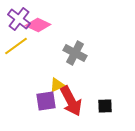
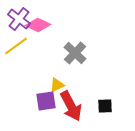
gray cross: rotated 15 degrees clockwise
red arrow: moved 5 px down
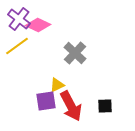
yellow line: moved 1 px right
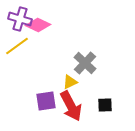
purple cross: moved 1 px right; rotated 20 degrees counterclockwise
gray cross: moved 10 px right, 10 px down
yellow triangle: moved 13 px right, 3 px up
black square: moved 1 px up
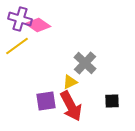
pink diamond: rotated 10 degrees clockwise
black square: moved 7 px right, 4 px up
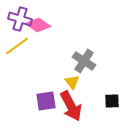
gray cross: moved 1 px left, 2 px up; rotated 10 degrees counterclockwise
yellow triangle: moved 2 px right; rotated 42 degrees counterclockwise
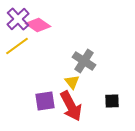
purple cross: moved 2 px left; rotated 30 degrees clockwise
purple square: moved 1 px left
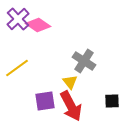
yellow line: moved 22 px down
yellow triangle: moved 2 px left
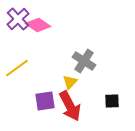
yellow triangle: rotated 21 degrees clockwise
red arrow: moved 1 px left
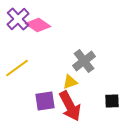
gray cross: rotated 20 degrees clockwise
yellow triangle: rotated 28 degrees clockwise
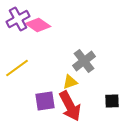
purple cross: rotated 15 degrees clockwise
